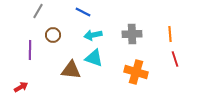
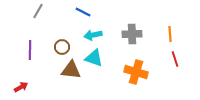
brown circle: moved 9 px right, 12 px down
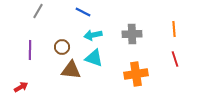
orange line: moved 4 px right, 5 px up
orange cross: moved 2 px down; rotated 25 degrees counterclockwise
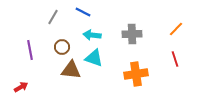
gray line: moved 15 px right, 6 px down
orange line: moved 2 px right; rotated 49 degrees clockwise
cyan arrow: moved 1 px left; rotated 18 degrees clockwise
purple line: rotated 12 degrees counterclockwise
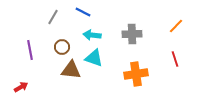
orange line: moved 3 px up
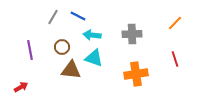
blue line: moved 5 px left, 4 px down
orange line: moved 1 px left, 3 px up
